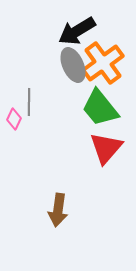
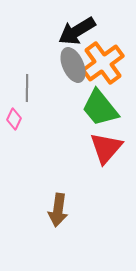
gray line: moved 2 px left, 14 px up
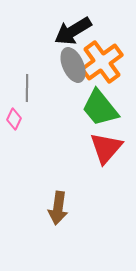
black arrow: moved 4 px left
orange cross: moved 1 px left, 1 px up
brown arrow: moved 2 px up
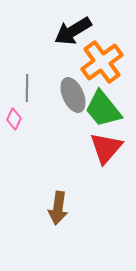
gray ellipse: moved 30 px down
green trapezoid: moved 3 px right, 1 px down
